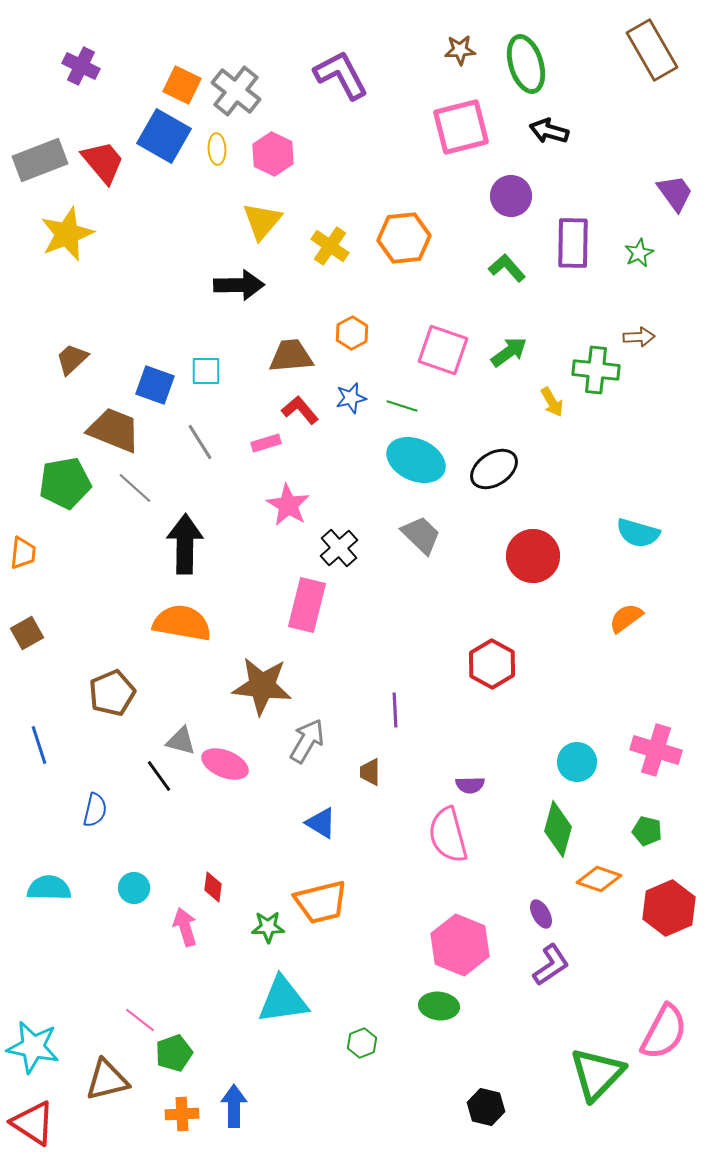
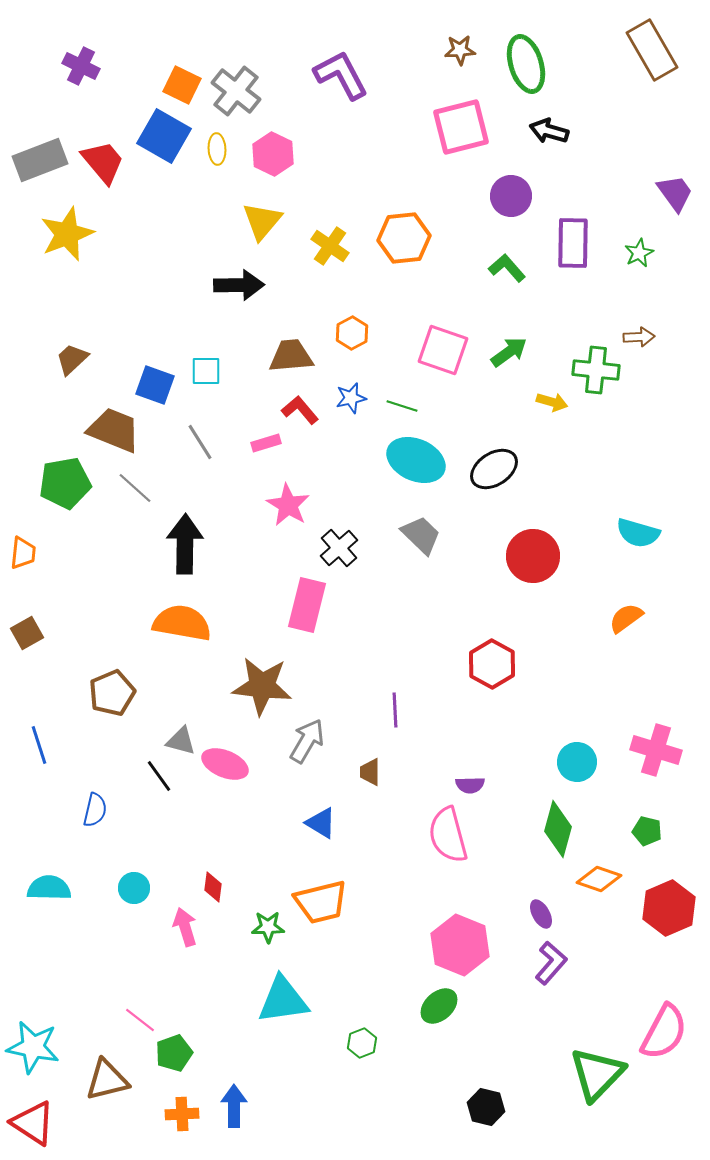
yellow arrow at (552, 402): rotated 44 degrees counterclockwise
purple L-shape at (551, 965): moved 2 px up; rotated 15 degrees counterclockwise
green ellipse at (439, 1006): rotated 48 degrees counterclockwise
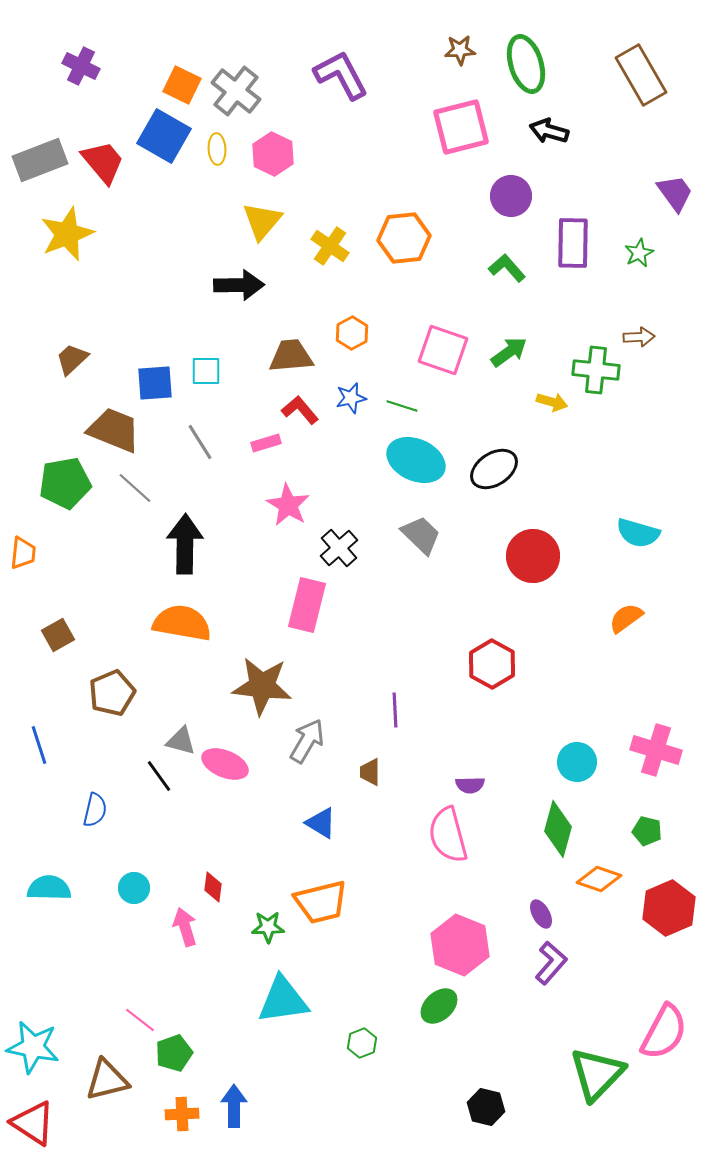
brown rectangle at (652, 50): moved 11 px left, 25 px down
blue square at (155, 385): moved 2 px up; rotated 24 degrees counterclockwise
brown square at (27, 633): moved 31 px right, 2 px down
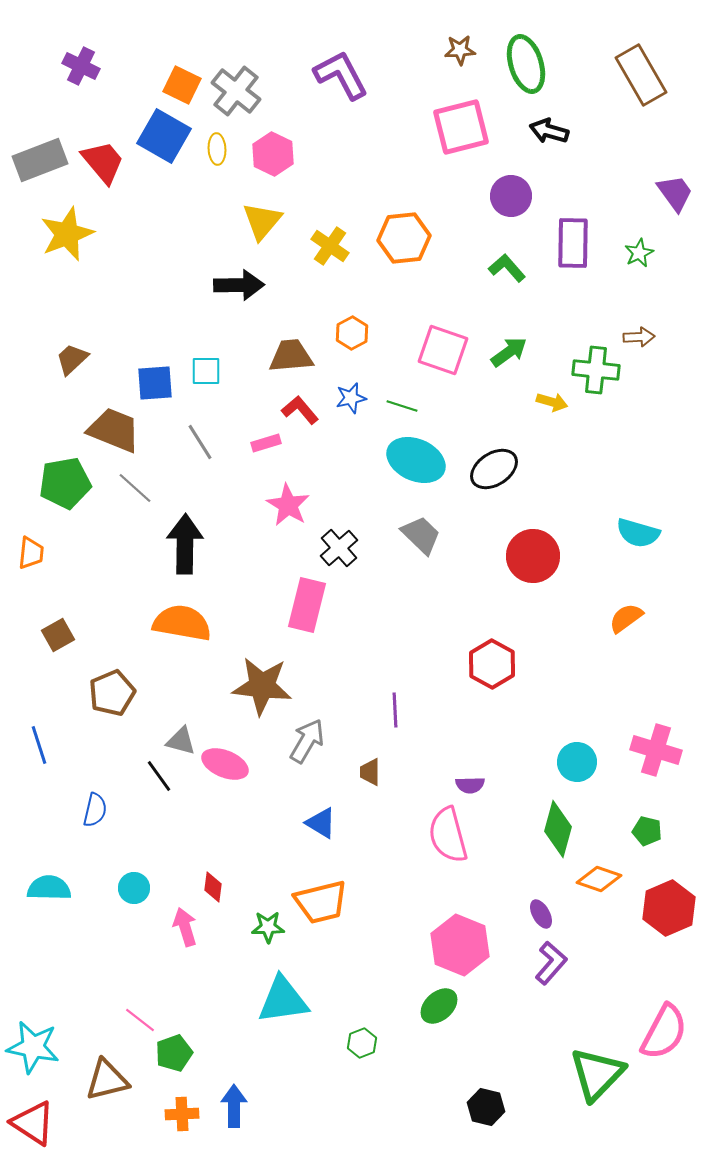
orange trapezoid at (23, 553): moved 8 px right
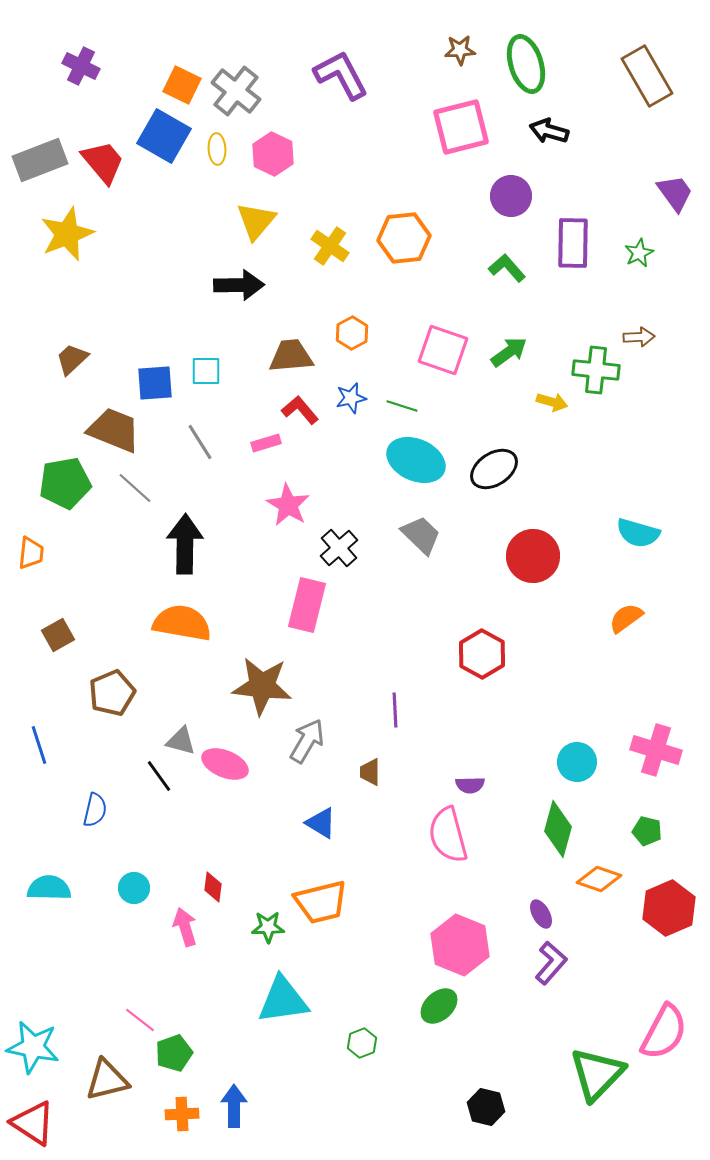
brown rectangle at (641, 75): moved 6 px right, 1 px down
yellow triangle at (262, 221): moved 6 px left
red hexagon at (492, 664): moved 10 px left, 10 px up
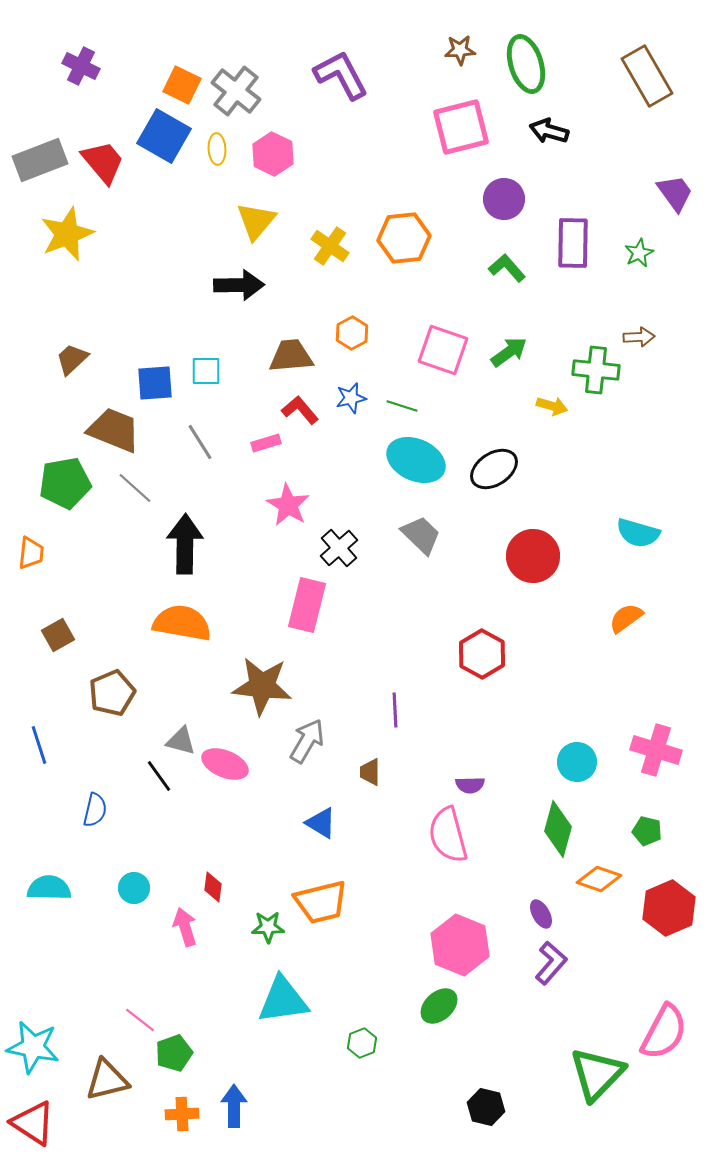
purple circle at (511, 196): moved 7 px left, 3 px down
yellow arrow at (552, 402): moved 4 px down
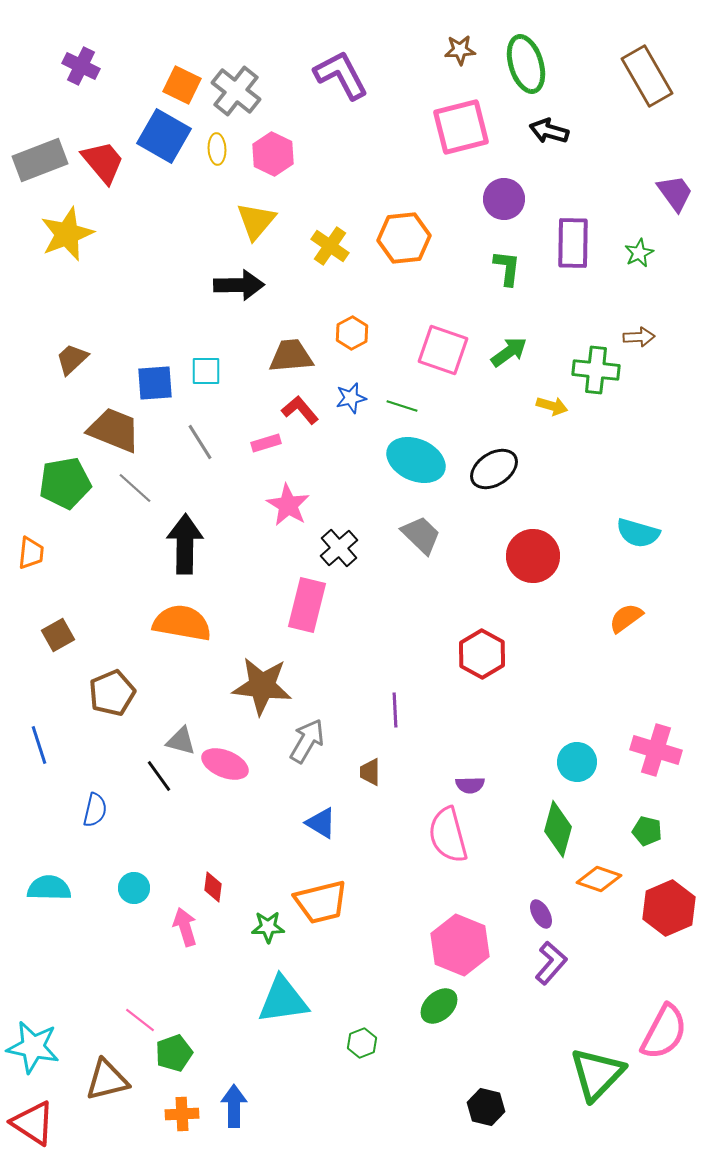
green L-shape at (507, 268): rotated 48 degrees clockwise
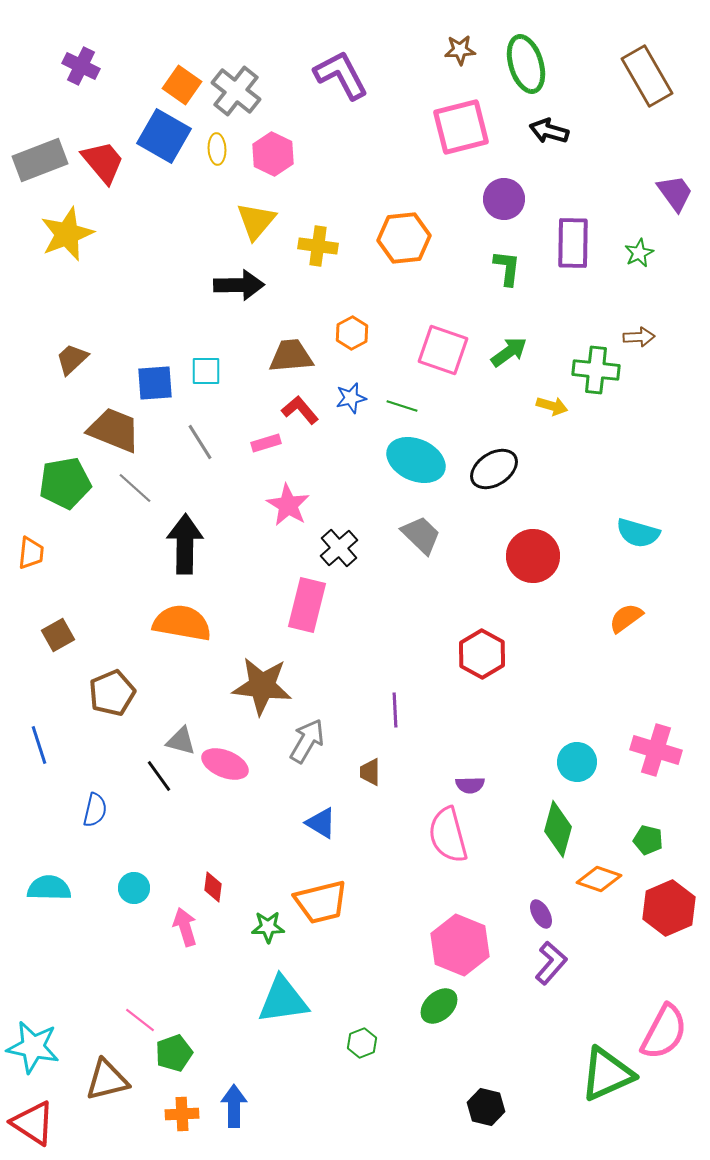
orange square at (182, 85): rotated 9 degrees clockwise
yellow cross at (330, 246): moved 12 px left; rotated 27 degrees counterclockwise
green pentagon at (647, 831): moved 1 px right, 9 px down
green triangle at (597, 1074): moved 10 px right; rotated 22 degrees clockwise
